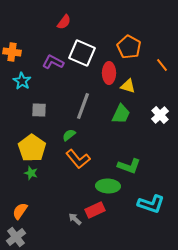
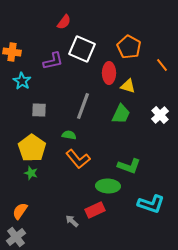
white square: moved 4 px up
purple L-shape: moved 1 px up; rotated 140 degrees clockwise
green semicircle: rotated 48 degrees clockwise
gray arrow: moved 3 px left, 2 px down
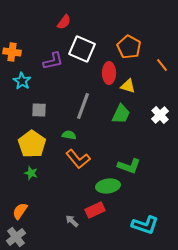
yellow pentagon: moved 4 px up
green ellipse: rotated 10 degrees counterclockwise
cyan L-shape: moved 6 px left, 21 px down
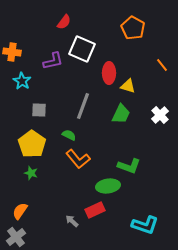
orange pentagon: moved 4 px right, 19 px up
green semicircle: rotated 16 degrees clockwise
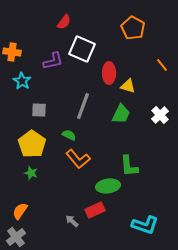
green L-shape: rotated 65 degrees clockwise
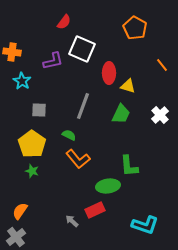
orange pentagon: moved 2 px right
green star: moved 1 px right, 2 px up
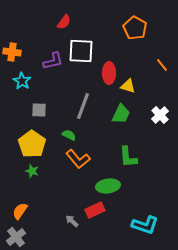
white square: moved 1 px left, 2 px down; rotated 20 degrees counterclockwise
green L-shape: moved 1 px left, 9 px up
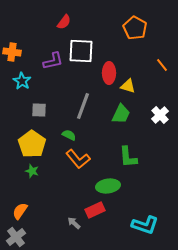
gray arrow: moved 2 px right, 2 px down
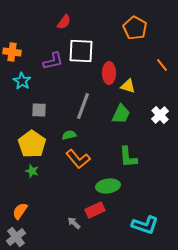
green semicircle: rotated 40 degrees counterclockwise
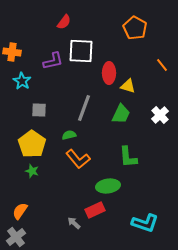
gray line: moved 1 px right, 2 px down
cyan L-shape: moved 2 px up
